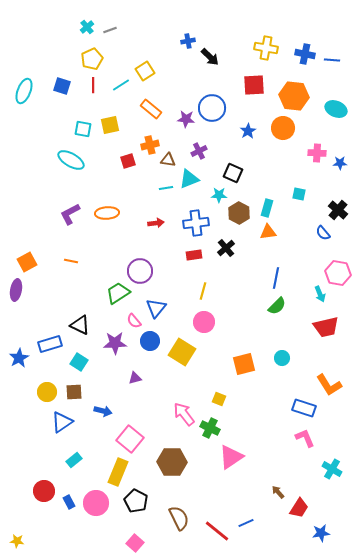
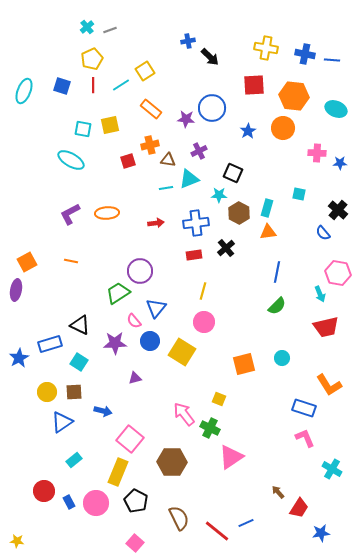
blue line at (276, 278): moved 1 px right, 6 px up
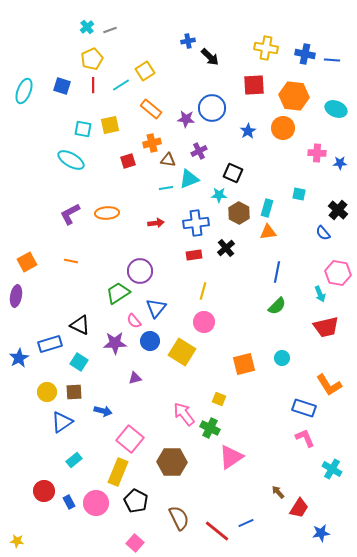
orange cross at (150, 145): moved 2 px right, 2 px up
purple ellipse at (16, 290): moved 6 px down
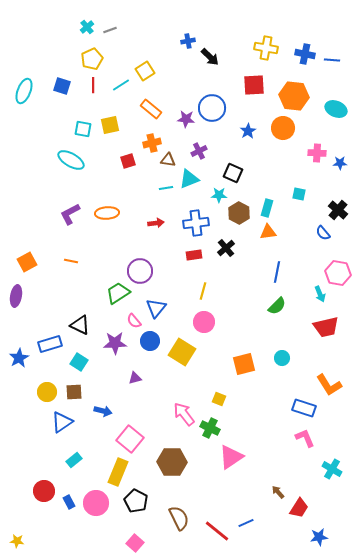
blue star at (321, 533): moved 2 px left, 4 px down
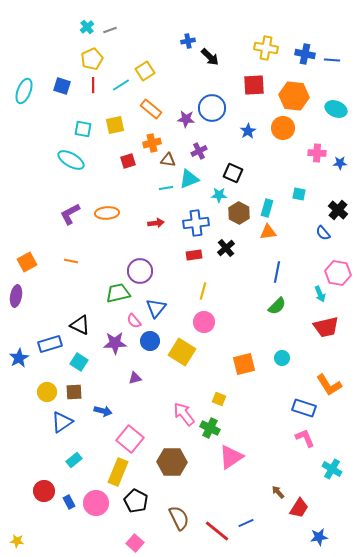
yellow square at (110, 125): moved 5 px right
green trapezoid at (118, 293): rotated 20 degrees clockwise
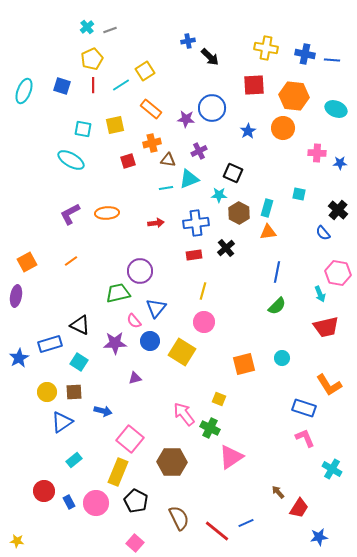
orange line at (71, 261): rotated 48 degrees counterclockwise
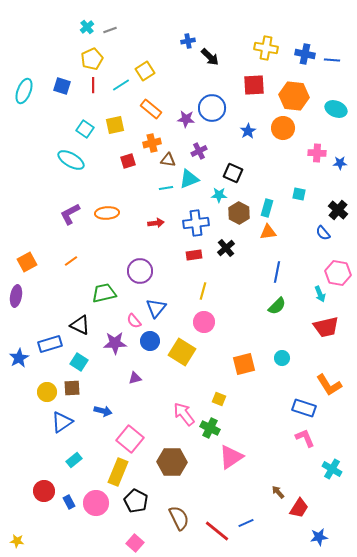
cyan square at (83, 129): moved 2 px right; rotated 24 degrees clockwise
green trapezoid at (118, 293): moved 14 px left
brown square at (74, 392): moved 2 px left, 4 px up
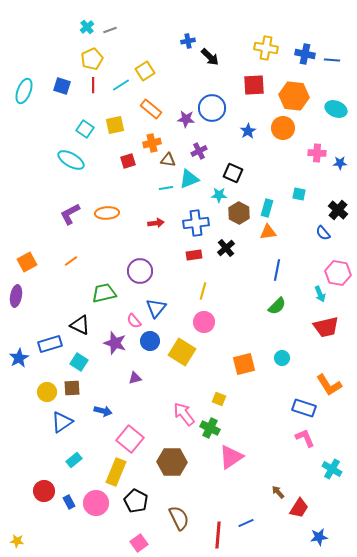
blue line at (277, 272): moved 2 px up
purple star at (115, 343): rotated 20 degrees clockwise
yellow rectangle at (118, 472): moved 2 px left
red line at (217, 531): moved 1 px right, 4 px down; rotated 56 degrees clockwise
pink square at (135, 543): moved 4 px right; rotated 12 degrees clockwise
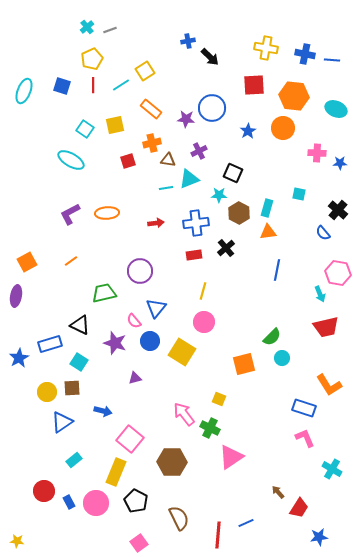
green semicircle at (277, 306): moved 5 px left, 31 px down
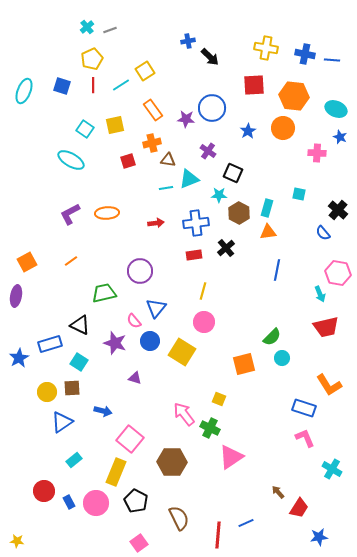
orange rectangle at (151, 109): moved 2 px right, 1 px down; rotated 15 degrees clockwise
purple cross at (199, 151): moved 9 px right; rotated 28 degrees counterclockwise
blue star at (340, 163): moved 26 px up; rotated 24 degrees clockwise
purple triangle at (135, 378): rotated 32 degrees clockwise
